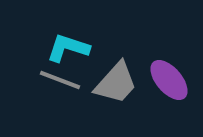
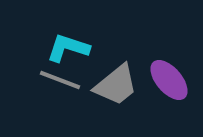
gray trapezoid: moved 2 px down; rotated 9 degrees clockwise
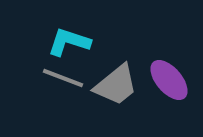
cyan L-shape: moved 1 px right, 6 px up
gray line: moved 3 px right, 2 px up
